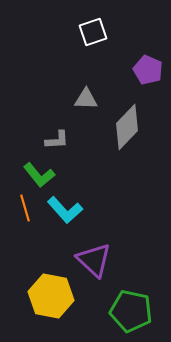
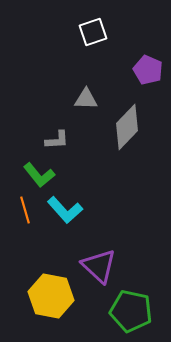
orange line: moved 2 px down
purple triangle: moved 5 px right, 6 px down
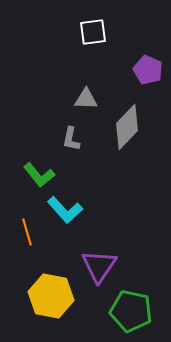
white square: rotated 12 degrees clockwise
gray L-shape: moved 14 px right, 1 px up; rotated 105 degrees clockwise
orange line: moved 2 px right, 22 px down
purple triangle: rotated 21 degrees clockwise
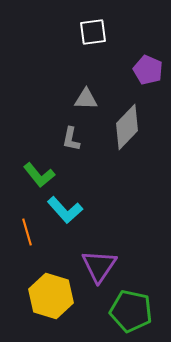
yellow hexagon: rotated 6 degrees clockwise
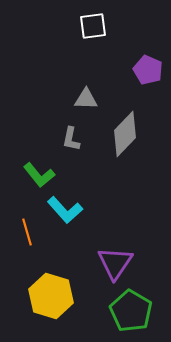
white square: moved 6 px up
gray diamond: moved 2 px left, 7 px down
purple triangle: moved 16 px right, 3 px up
green pentagon: rotated 18 degrees clockwise
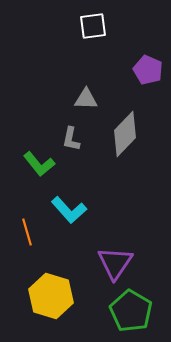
green L-shape: moved 11 px up
cyan L-shape: moved 4 px right
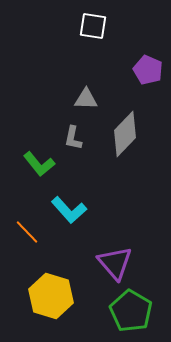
white square: rotated 16 degrees clockwise
gray L-shape: moved 2 px right, 1 px up
orange line: rotated 28 degrees counterclockwise
purple triangle: rotated 15 degrees counterclockwise
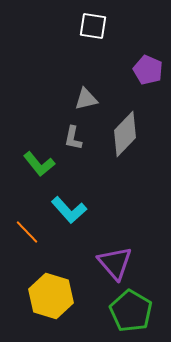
gray triangle: rotated 15 degrees counterclockwise
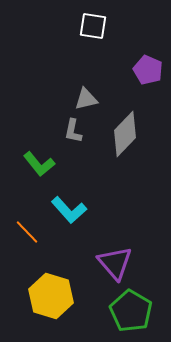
gray L-shape: moved 7 px up
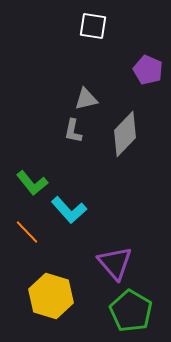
green L-shape: moved 7 px left, 19 px down
